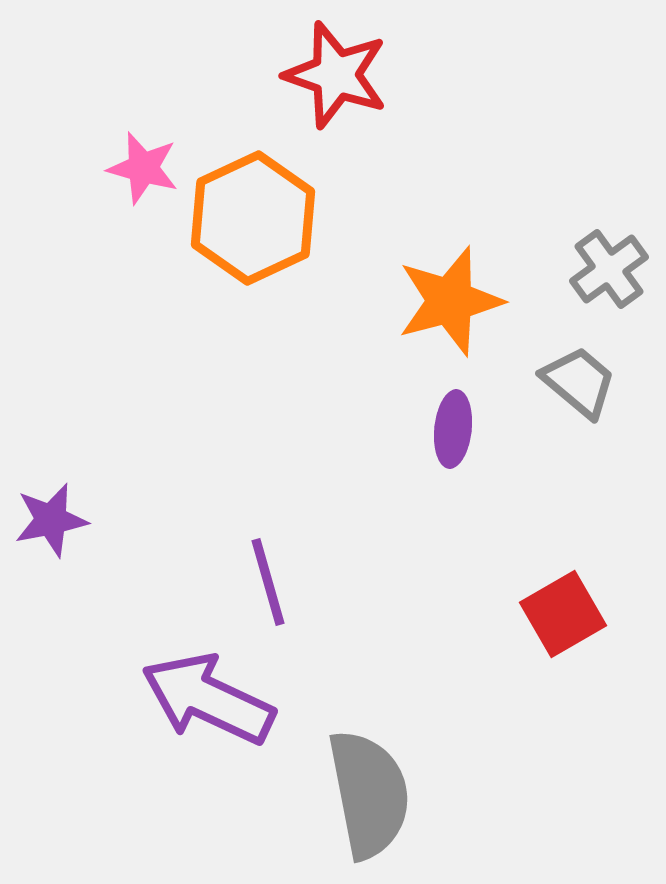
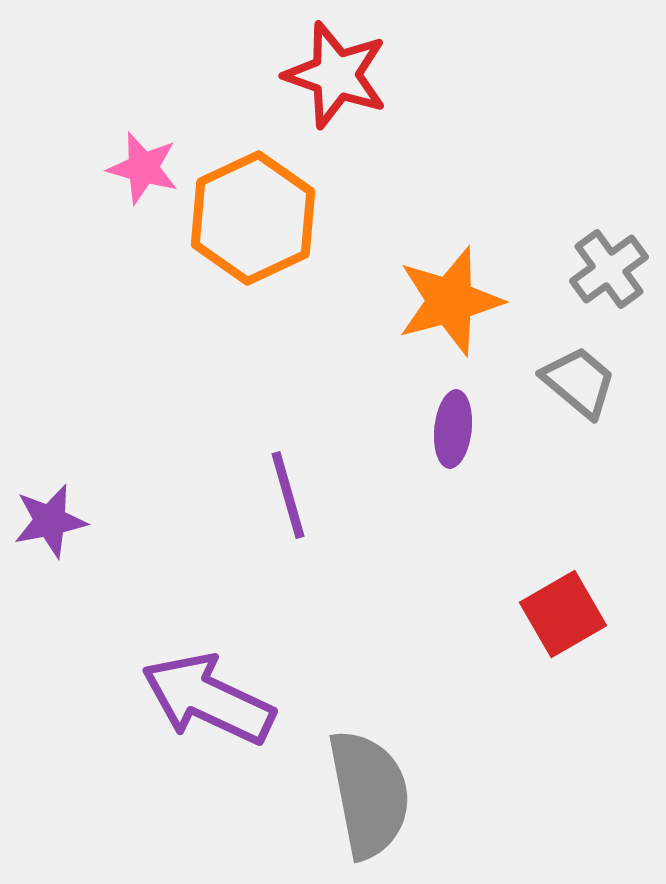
purple star: moved 1 px left, 1 px down
purple line: moved 20 px right, 87 px up
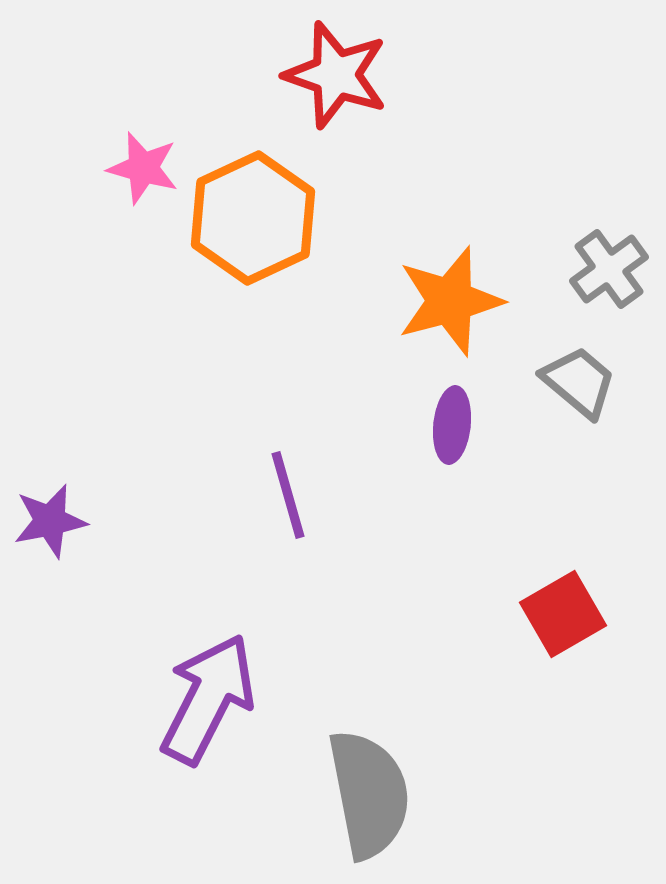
purple ellipse: moved 1 px left, 4 px up
purple arrow: rotated 92 degrees clockwise
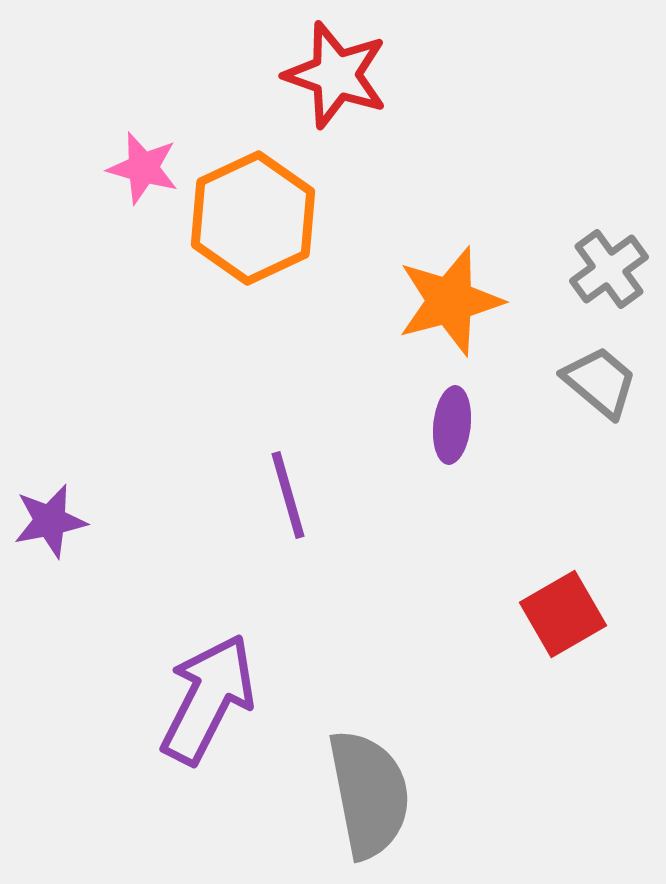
gray trapezoid: moved 21 px right
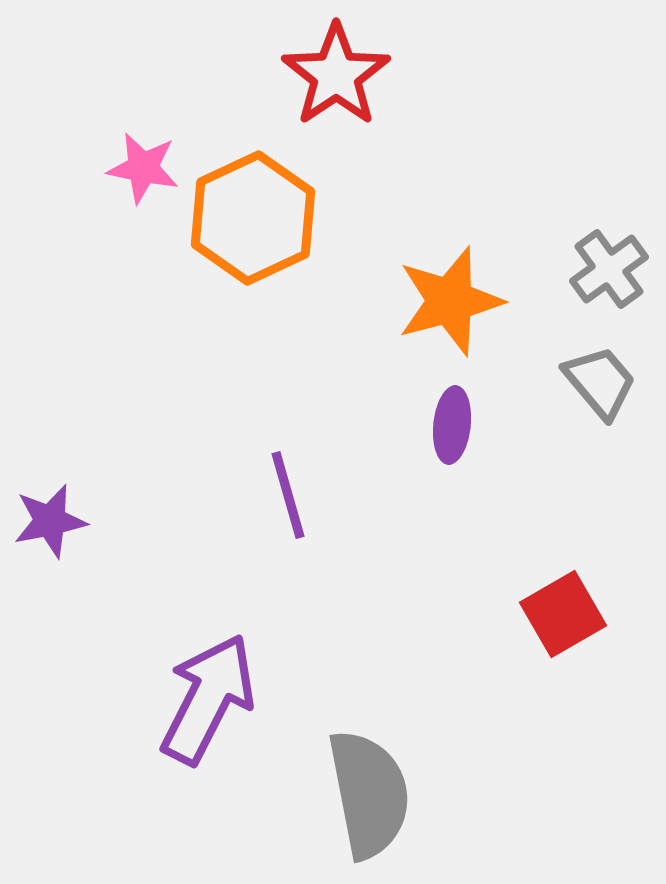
red star: rotated 19 degrees clockwise
pink star: rotated 4 degrees counterclockwise
gray trapezoid: rotated 10 degrees clockwise
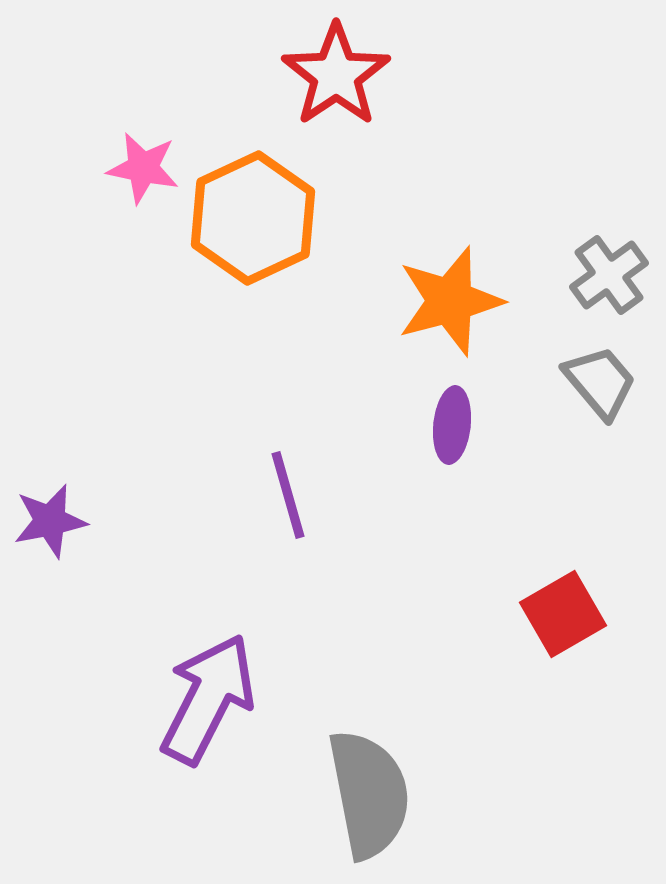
gray cross: moved 6 px down
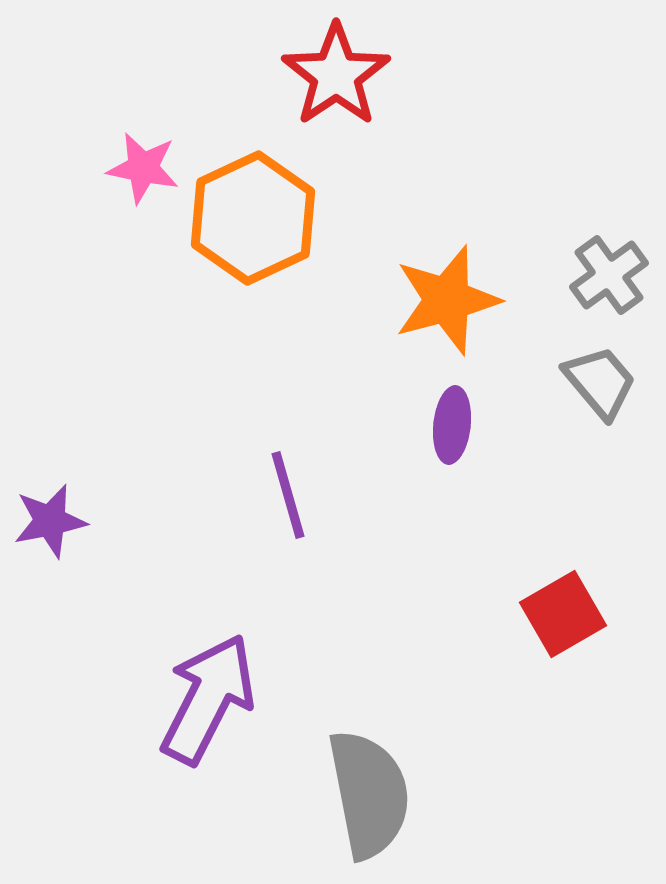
orange star: moved 3 px left, 1 px up
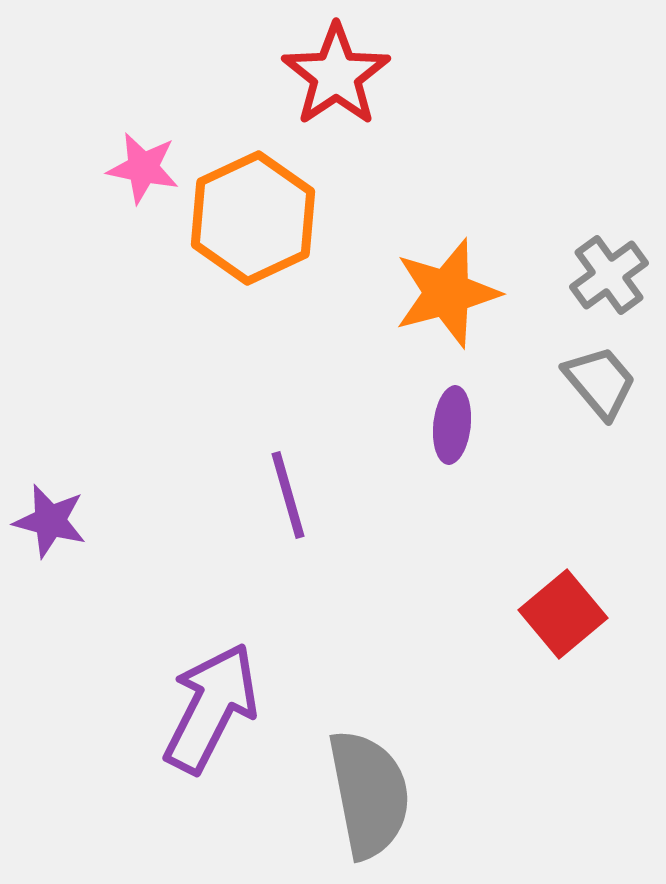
orange star: moved 7 px up
purple star: rotated 26 degrees clockwise
red square: rotated 10 degrees counterclockwise
purple arrow: moved 3 px right, 9 px down
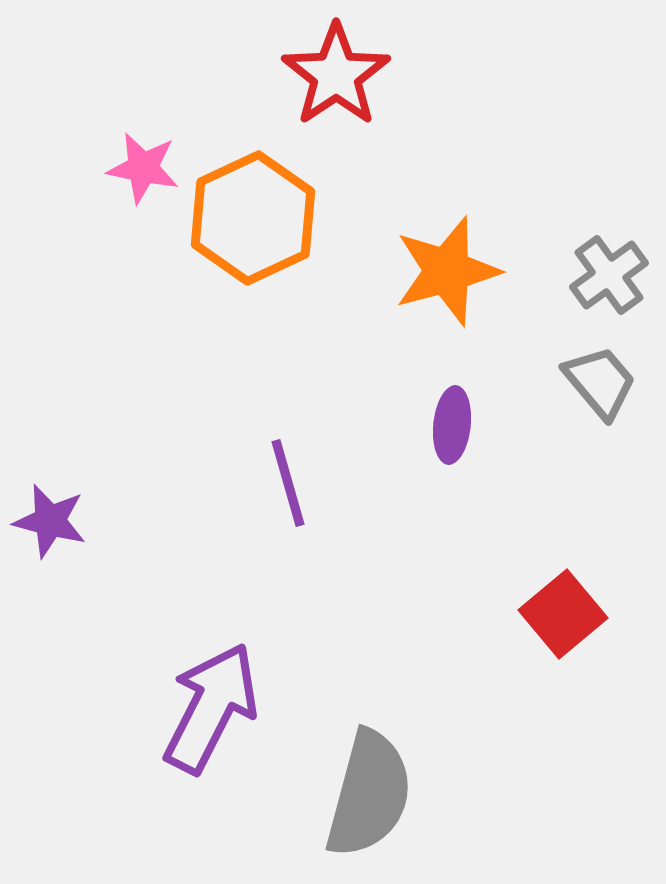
orange star: moved 22 px up
purple line: moved 12 px up
gray semicircle: rotated 26 degrees clockwise
